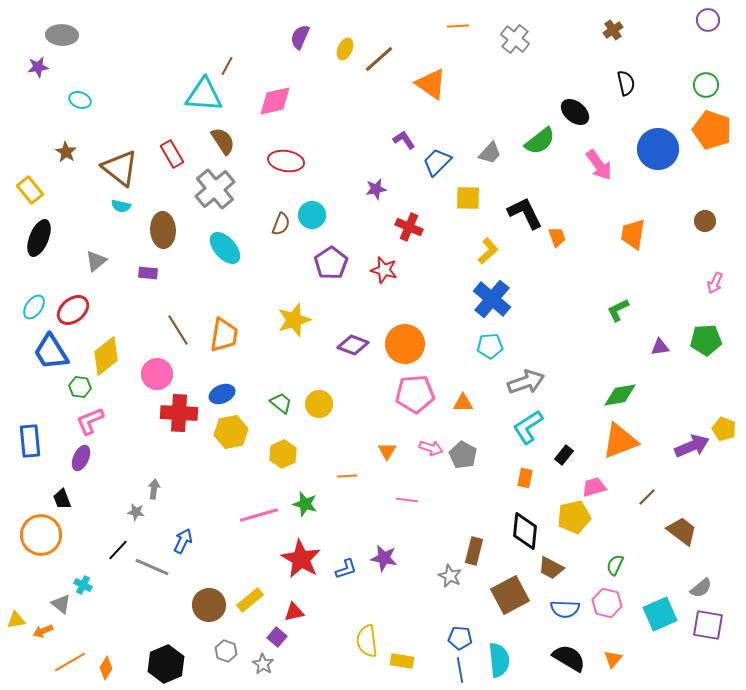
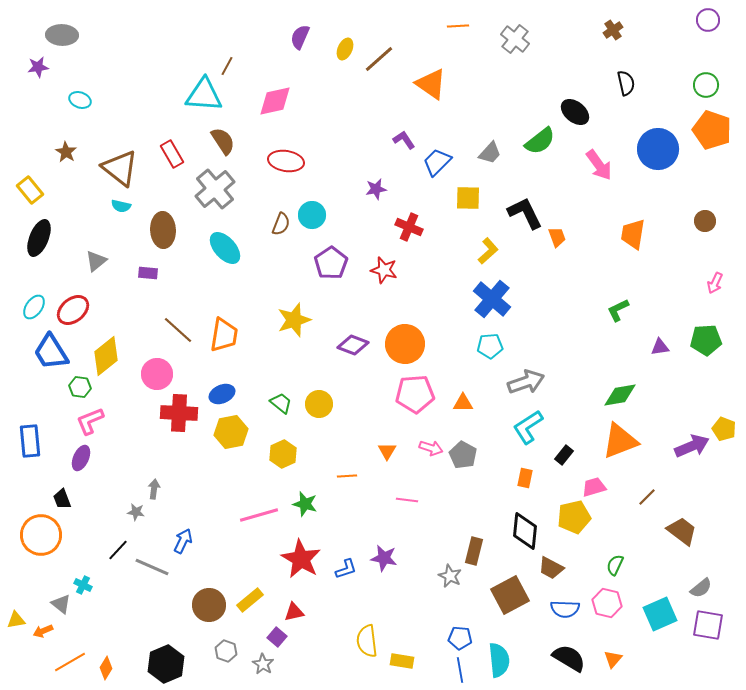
brown line at (178, 330): rotated 16 degrees counterclockwise
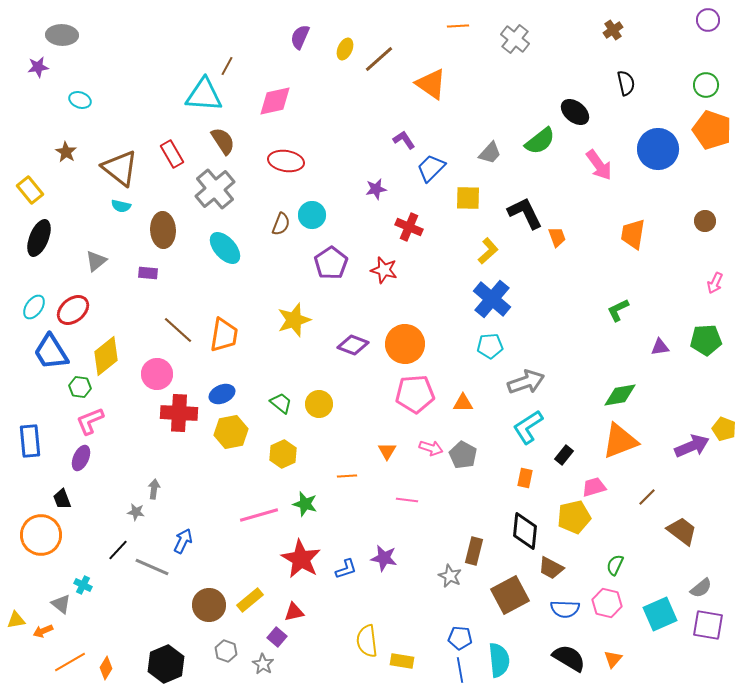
blue trapezoid at (437, 162): moved 6 px left, 6 px down
